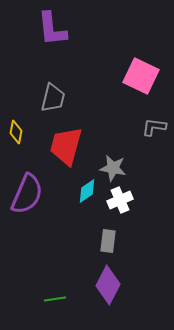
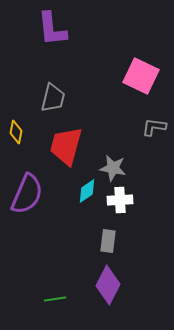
white cross: rotated 20 degrees clockwise
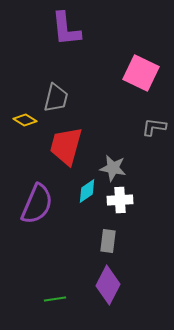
purple L-shape: moved 14 px right
pink square: moved 3 px up
gray trapezoid: moved 3 px right
yellow diamond: moved 9 px right, 12 px up; rotated 70 degrees counterclockwise
purple semicircle: moved 10 px right, 10 px down
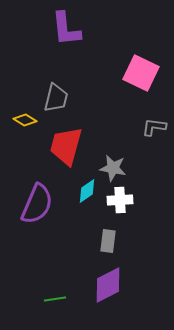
purple diamond: rotated 36 degrees clockwise
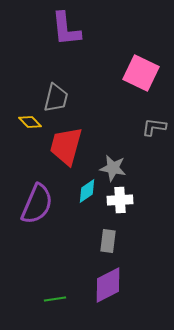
yellow diamond: moved 5 px right, 2 px down; rotated 15 degrees clockwise
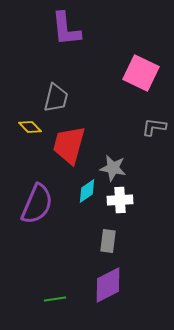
yellow diamond: moved 5 px down
red trapezoid: moved 3 px right, 1 px up
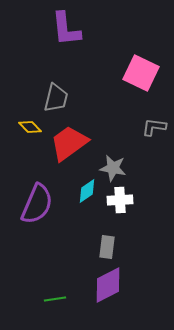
red trapezoid: moved 2 px up; rotated 39 degrees clockwise
gray rectangle: moved 1 px left, 6 px down
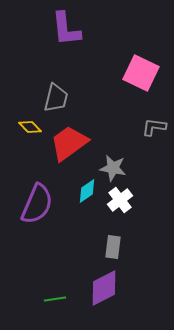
white cross: rotated 35 degrees counterclockwise
gray rectangle: moved 6 px right
purple diamond: moved 4 px left, 3 px down
